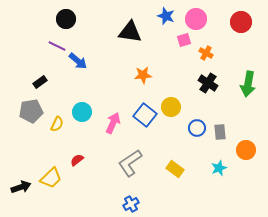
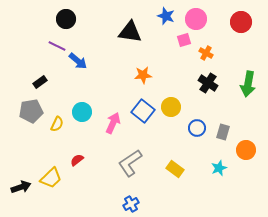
blue square: moved 2 px left, 4 px up
gray rectangle: moved 3 px right; rotated 21 degrees clockwise
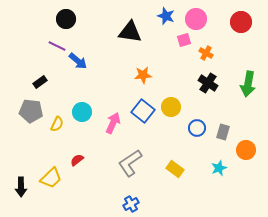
gray pentagon: rotated 15 degrees clockwise
black arrow: rotated 108 degrees clockwise
